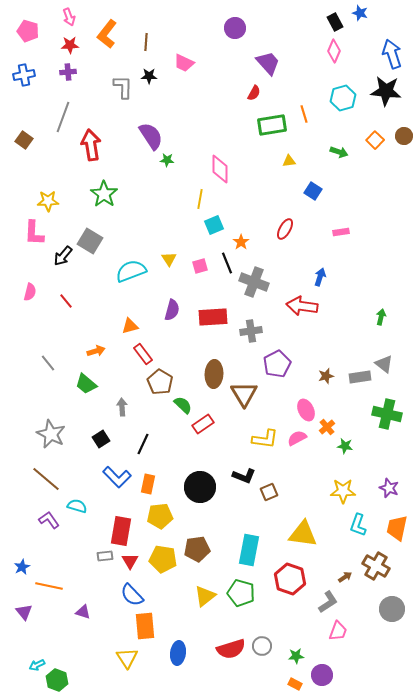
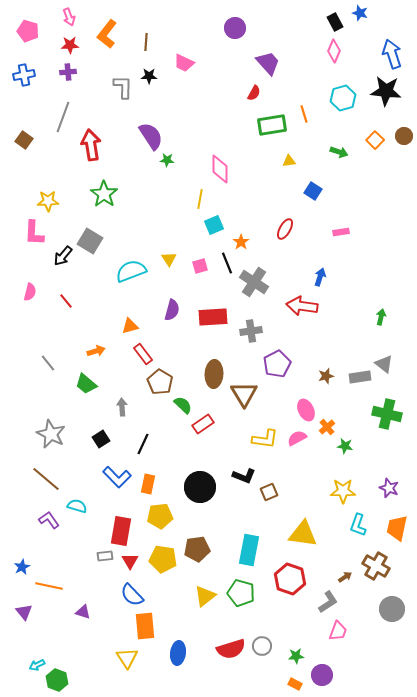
gray cross at (254, 282): rotated 12 degrees clockwise
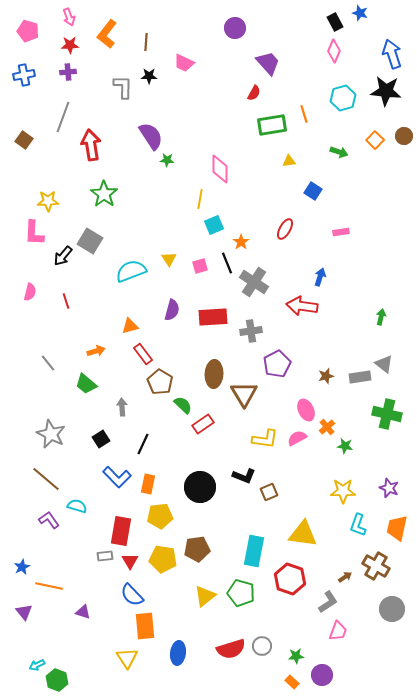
red line at (66, 301): rotated 21 degrees clockwise
cyan rectangle at (249, 550): moved 5 px right, 1 px down
orange rectangle at (295, 684): moved 3 px left, 2 px up; rotated 16 degrees clockwise
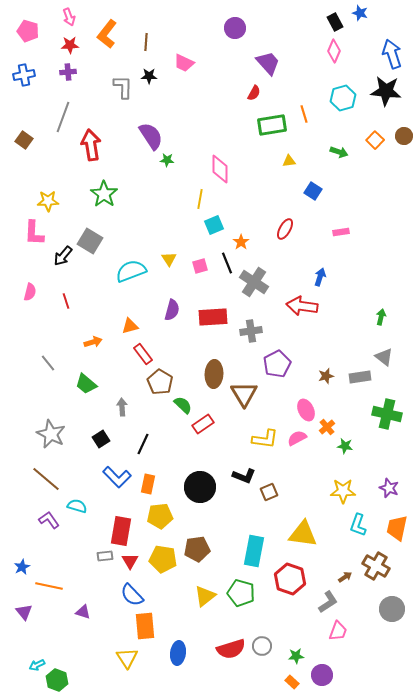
orange arrow at (96, 351): moved 3 px left, 9 px up
gray triangle at (384, 364): moved 7 px up
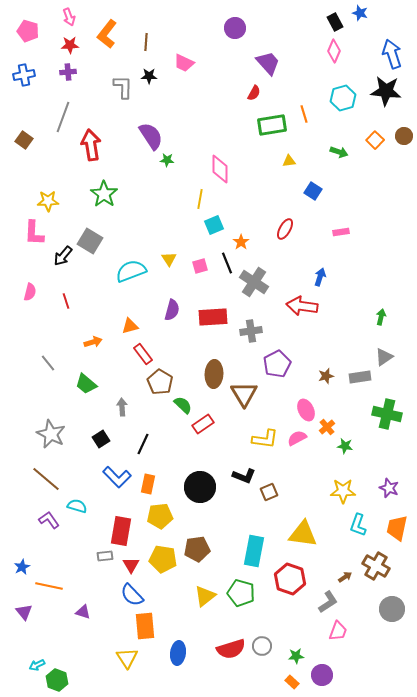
gray triangle at (384, 357): rotated 48 degrees clockwise
red triangle at (130, 561): moved 1 px right, 4 px down
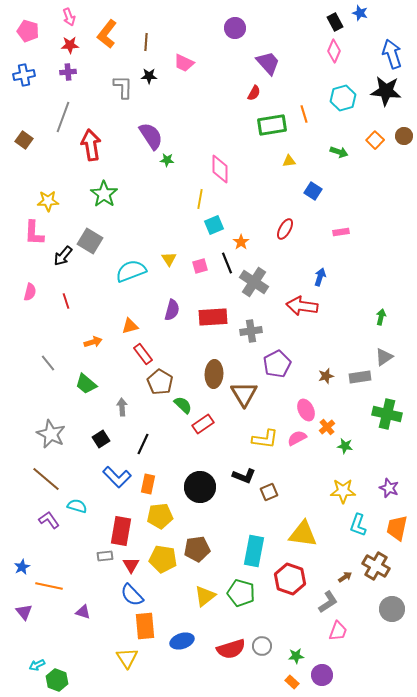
blue ellipse at (178, 653): moved 4 px right, 12 px up; rotated 65 degrees clockwise
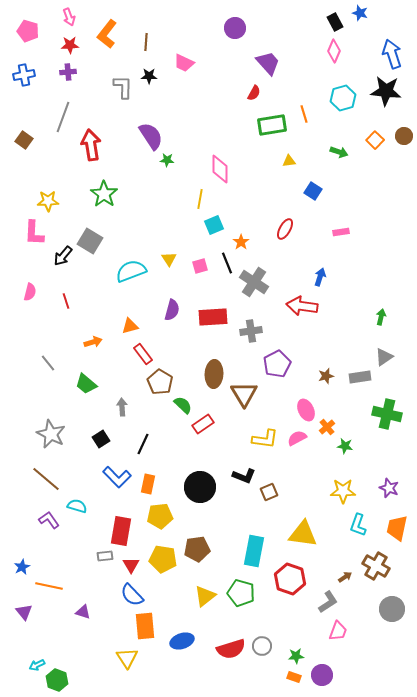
orange rectangle at (292, 682): moved 2 px right, 5 px up; rotated 24 degrees counterclockwise
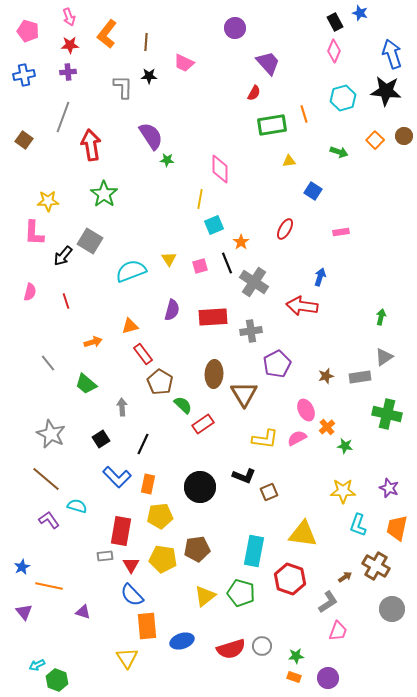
orange rectangle at (145, 626): moved 2 px right
purple circle at (322, 675): moved 6 px right, 3 px down
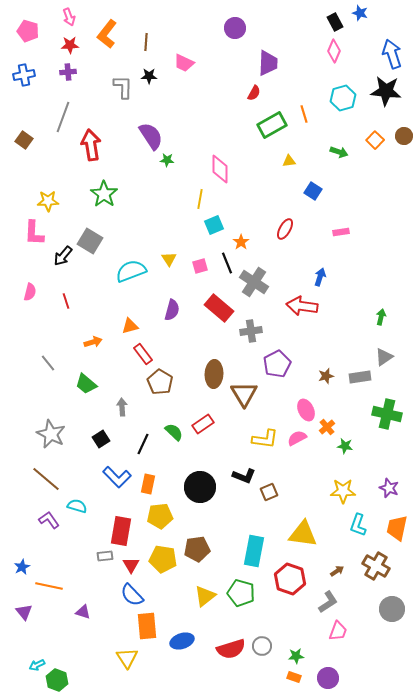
purple trapezoid at (268, 63): rotated 44 degrees clockwise
green rectangle at (272, 125): rotated 20 degrees counterclockwise
red rectangle at (213, 317): moved 6 px right, 9 px up; rotated 44 degrees clockwise
green semicircle at (183, 405): moved 9 px left, 27 px down
brown arrow at (345, 577): moved 8 px left, 6 px up
